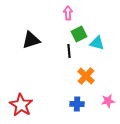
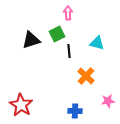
green square: moved 22 px left
blue cross: moved 2 px left, 7 px down
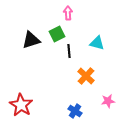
blue cross: rotated 32 degrees clockwise
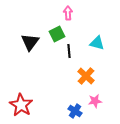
black triangle: moved 1 px left, 2 px down; rotated 36 degrees counterclockwise
pink star: moved 13 px left
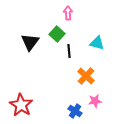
green square: rotated 21 degrees counterclockwise
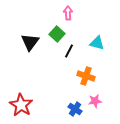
black line: rotated 32 degrees clockwise
orange cross: rotated 24 degrees counterclockwise
blue cross: moved 2 px up
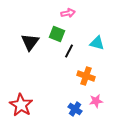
pink arrow: rotated 80 degrees clockwise
green square: rotated 21 degrees counterclockwise
pink star: moved 1 px right
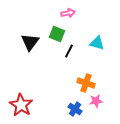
orange cross: moved 7 px down
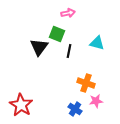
black triangle: moved 9 px right, 5 px down
black line: rotated 16 degrees counterclockwise
